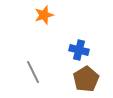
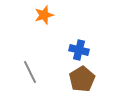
gray line: moved 3 px left
brown pentagon: moved 4 px left
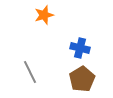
blue cross: moved 1 px right, 2 px up
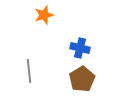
gray line: moved 1 px left, 1 px up; rotated 20 degrees clockwise
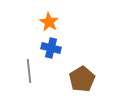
orange star: moved 5 px right, 7 px down; rotated 24 degrees counterclockwise
blue cross: moved 29 px left
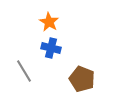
gray line: moved 5 px left; rotated 25 degrees counterclockwise
brown pentagon: rotated 20 degrees counterclockwise
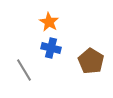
gray line: moved 1 px up
brown pentagon: moved 9 px right, 18 px up; rotated 10 degrees clockwise
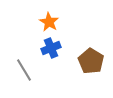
blue cross: rotated 36 degrees counterclockwise
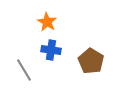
orange star: moved 2 px left
blue cross: moved 2 px down; rotated 30 degrees clockwise
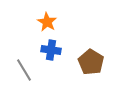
brown pentagon: moved 1 px down
